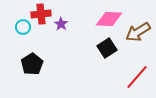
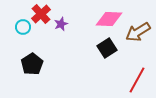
red cross: rotated 36 degrees counterclockwise
purple star: rotated 16 degrees clockwise
red line: moved 3 px down; rotated 12 degrees counterclockwise
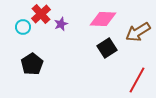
pink diamond: moved 6 px left
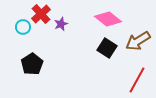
pink diamond: moved 5 px right; rotated 36 degrees clockwise
brown arrow: moved 9 px down
black square: rotated 24 degrees counterclockwise
